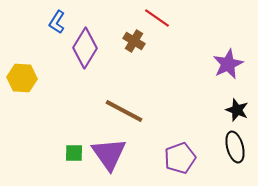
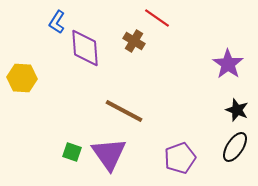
purple diamond: rotated 36 degrees counterclockwise
purple star: rotated 12 degrees counterclockwise
black ellipse: rotated 48 degrees clockwise
green square: moved 2 px left, 1 px up; rotated 18 degrees clockwise
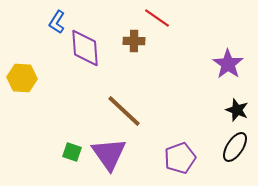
brown cross: rotated 30 degrees counterclockwise
brown line: rotated 15 degrees clockwise
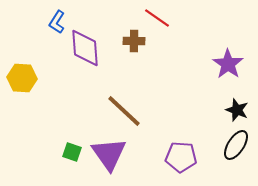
black ellipse: moved 1 px right, 2 px up
purple pentagon: moved 1 px right, 1 px up; rotated 24 degrees clockwise
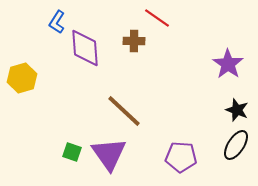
yellow hexagon: rotated 20 degrees counterclockwise
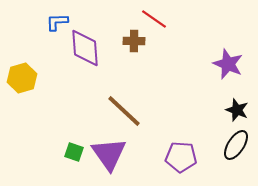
red line: moved 3 px left, 1 px down
blue L-shape: rotated 55 degrees clockwise
purple star: rotated 12 degrees counterclockwise
green square: moved 2 px right
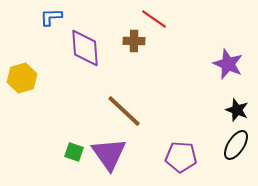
blue L-shape: moved 6 px left, 5 px up
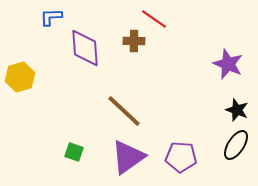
yellow hexagon: moved 2 px left, 1 px up
purple triangle: moved 19 px right, 3 px down; rotated 30 degrees clockwise
